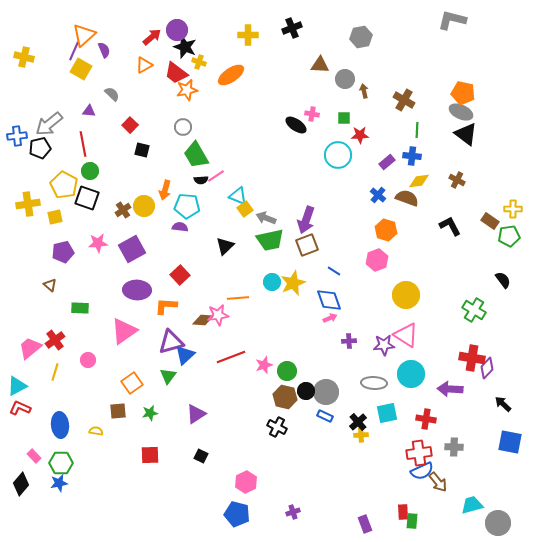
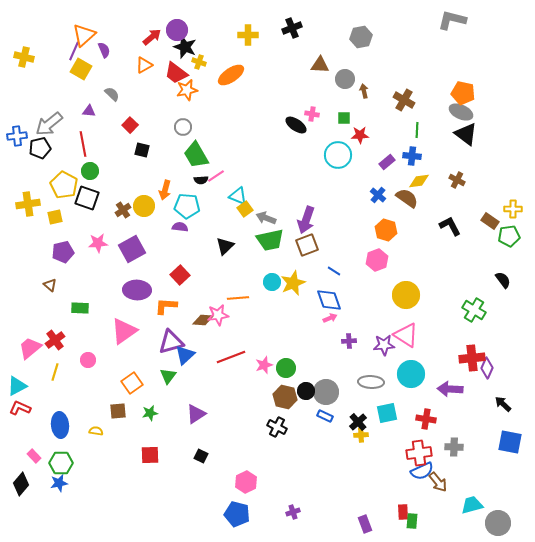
brown semicircle at (407, 198): rotated 15 degrees clockwise
red cross at (472, 358): rotated 15 degrees counterclockwise
purple diamond at (487, 368): rotated 20 degrees counterclockwise
green circle at (287, 371): moved 1 px left, 3 px up
gray ellipse at (374, 383): moved 3 px left, 1 px up
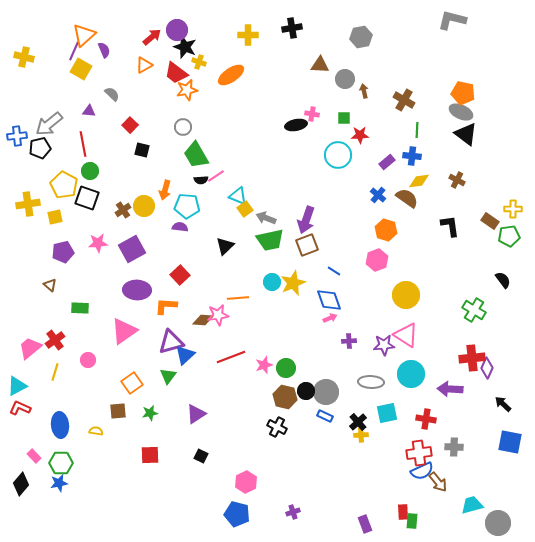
black cross at (292, 28): rotated 12 degrees clockwise
black ellipse at (296, 125): rotated 45 degrees counterclockwise
black L-shape at (450, 226): rotated 20 degrees clockwise
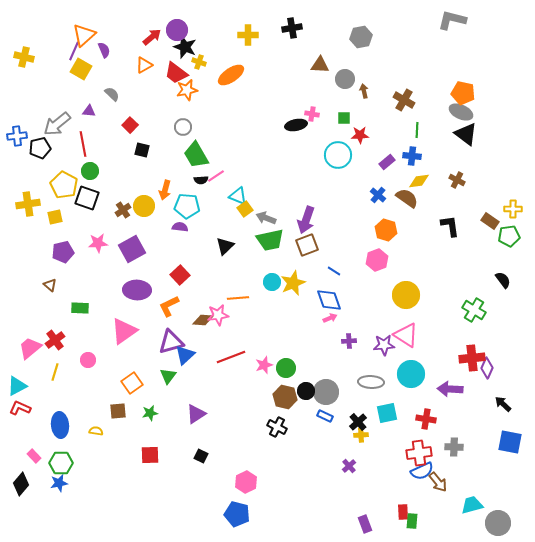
gray arrow at (49, 124): moved 8 px right
orange L-shape at (166, 306): moved 3 px right; rotated 30 degrees counterclockwise
purple cross at (293, 512): moved 56 px right, 46 px up; rotated 24 degrees counterclockwise
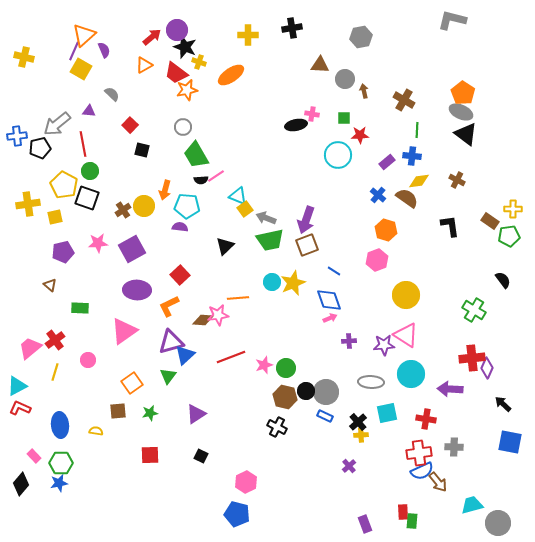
orange pentagon at (463, 93): rotated 20 degrees clockwise
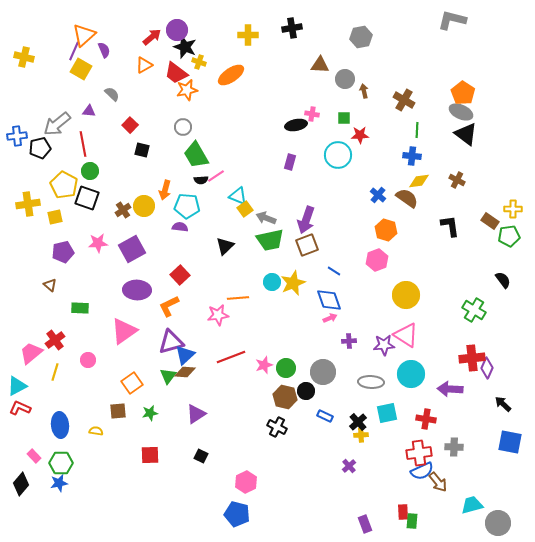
purple rectangle at (387, 162): moved 97 px left; rotated 35 degrees counterclockwise
brown diamond at (203, 320): moved 18 px left, 52 px down
pink trapezoid at (30, 348): moved 1 px right, 5 px down
gray circle at (326, 392): moved 3 px left, 20 px up
